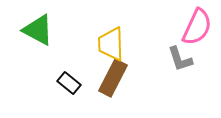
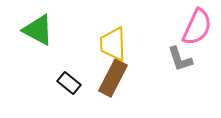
yellow trapezoid: moved 2 px right
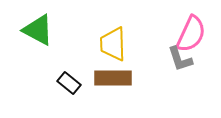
pink semicircle: moved 6 px left, 7 px down
brown rectangle: rotated 63 degrees clockwise
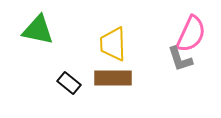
green triangle: rotated 16 degrees counterclockwise
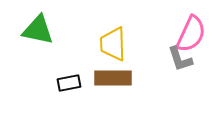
black rectangle: rotated 50 degrees counterclockwise
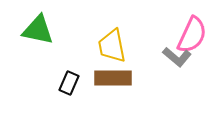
pink semicircle: moved 1 px right, 1 px down
yellow trapezoid: moved 1 px left, 2 px down; rotated 9 degrees counterclockwise
gray L-shape: moved 3 px left, 2 px up; rotated 32 degrees counterclockwise
black rectangle: rotated 55 degrees counterclockwise
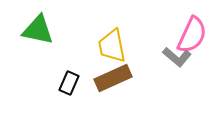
brown rectangle: rotated 24 degrees counterclockwise
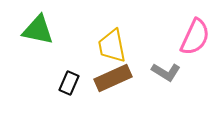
pink semicircle: moved 3 px right, 2 px down
gray L-shape: moved 11 px left, 15 px down; rotated 8 degrees counterclockwise
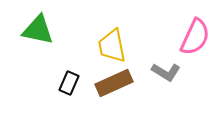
brown rectangle: moved 1 px right, 5 px down
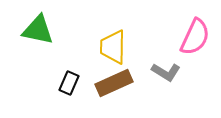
yellow trapezoid: moved 1 px right, 1 px down; rotated 12 degrees clockwise
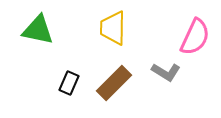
yellow trapezoid: moved 19 px up
brown rectangle: rotated 21 degrees counterclockwise
